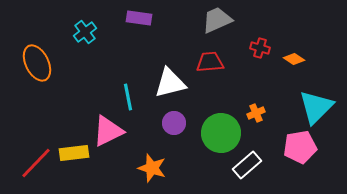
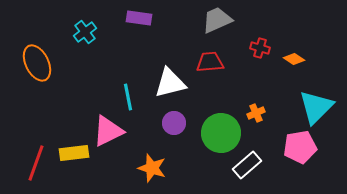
red line: rotated 24 degrees counterclockwise
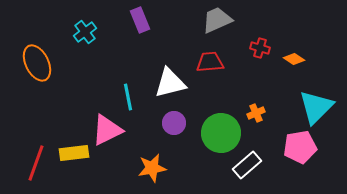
purple rectangle: moved 1 px right, 2 px down; rotated 60 degrees clockwise
pink triangle: moved 1 px left, 1 px up
orange star: rotated 28 degrees counterclockwise
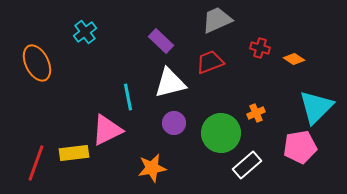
purple rectangle: moved 21 px right, 21 px down; rotated 25 degrees counterclockwise
red trapezoid: rotated 16 degrees counterclockwise
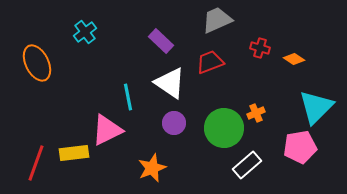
white triangle: rotated 48 degrees clockwise
green circle: moved 3 px right, 5 px up
orange star: rotated 12 degrees counterclockwise
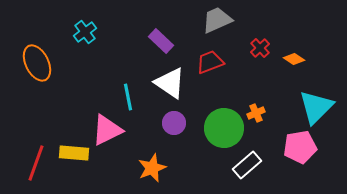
red cross: rotated 30 degrees clockwise
yellow rectangle: rotated 12 degrees clockwise
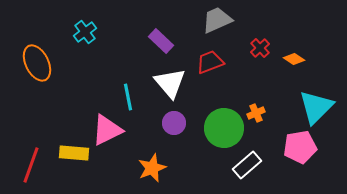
white triangle: rotated 16 degrees clockwise
red line: moved 5 px left, 2 px down
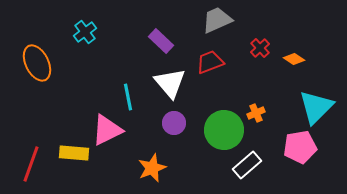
green circle: moved 2 px down
red line: moved 1 px up
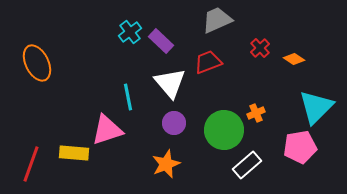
cyan cross: moved 45 px right
red trapezoid: moved 2 px left
pink triangle: rotated 8 degrees clockwise
orange star: moved 14 px right, 4 px up
